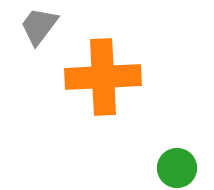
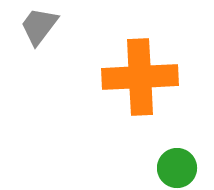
orange cross: moved 37 px right
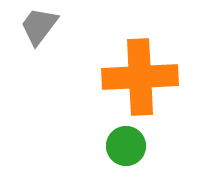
green circle: moved 51 px left, 22 px up
